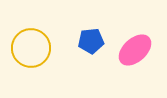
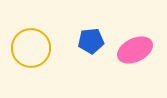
pink ellipse: rotated 16 degrees clockwise
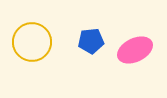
yellow circle: moved 1 px right, 6 px up
